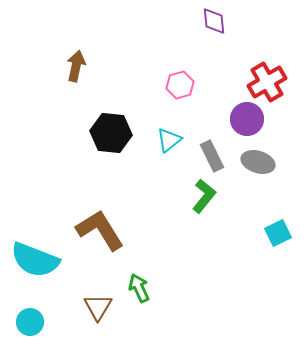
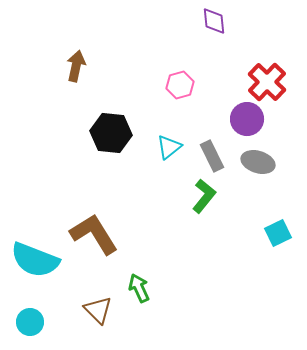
red cross: rotated 15 degrees counterclockwise
cyan triangle: moved 7 px down
brown L-shape: moved 6 px left, 4 px down
brown triangle: moved 3 px down; rotated 16 degrees counterclockwise
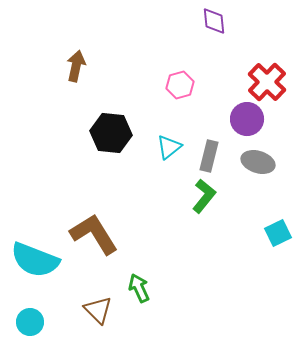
gray rectangle: moved 3 px left; rotated 40 degrees clockwise
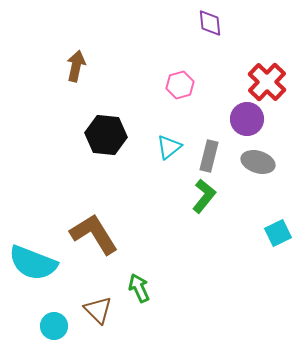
purple diamond: moved 4 px left, 2 px down
black hexagon: moved 5 px left, 2 px down
cyan semicircle: moved 2 px left, 3 px down
cyan circle: moved 24 px right, 4 px down
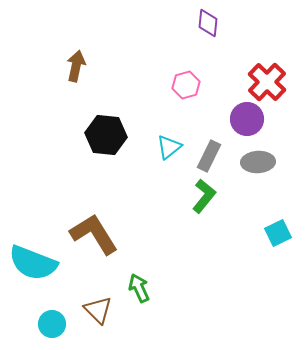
purple diamond: moved 2 px left; rotated 12 degrees clockwise
pink hexagon: moved 6 px right
gray rectangle: rotated 12 degrees clockwise
gray ellipse: rotated 20 degrees counterclockwise
cyan circle: moved 2 px left, 2 px up
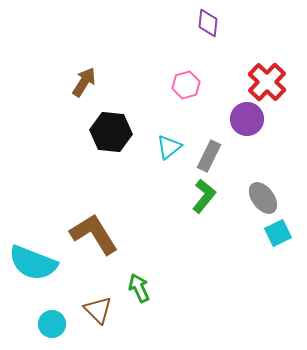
brown arrow: moved 8 px right, 16 px down; rotated 20 degrees clockwise
black hexagon: moved 5 px right, 3 px up
gray ellipse: moved 5 px right, 36 px down; rotated 56 degrees clockwise
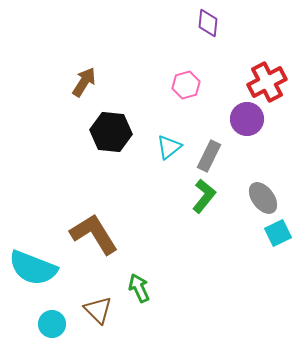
red cross: rotated 18 degrees clockwise
cyan semicircle: moved 5 px down
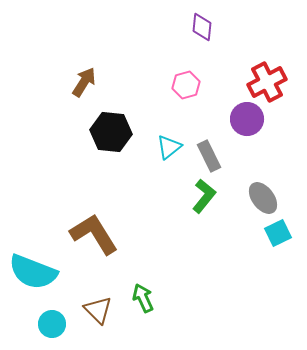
purple diamond: moved 6 px left, 4 px down
gray rectangle: rotated 52 degrees counterclockwise
cyan semicircle: moved 4 px down
green arrow: moved 4 px right, 10 px down
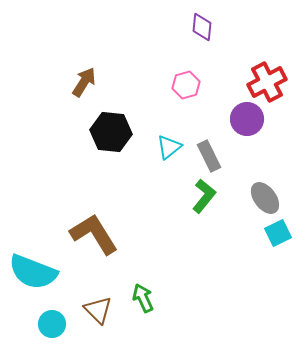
gray ellipse: moved 2 px right
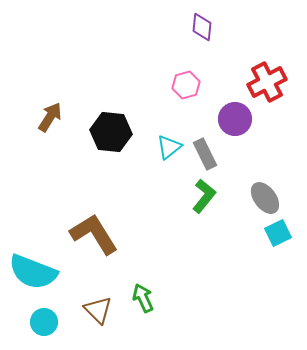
brown arrow: moved 34 px left, 35 px down
purple circle: moved 12 px left
gray rectangle: moved 4 px left, 2 px up
cyan circle: moved 8 px left, 2 px up
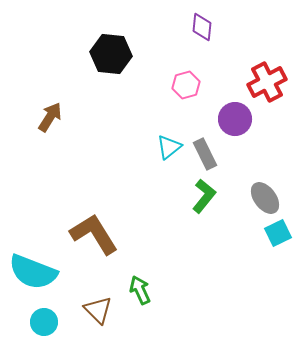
black hexagon: moved 78 px up
green arrow: moved 3 px left, 8 px up
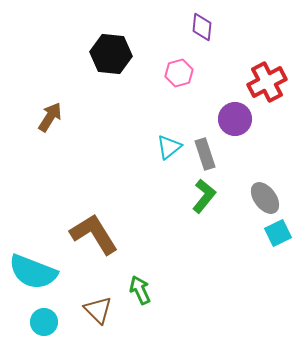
pink hexagon: moved 7 px left, 12 px up
gray rectangle: rotated 8 degrees clockwise
